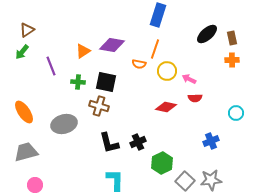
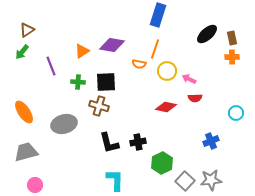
orange triangle: moved 1 px left
orange cross: moved 3 px up
black square: rotated 15 degrees counterclockwise
black cross: rotated 14 degrees clockwise
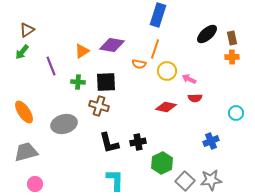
pink circle: moved 1 px up
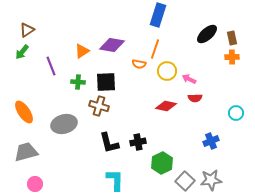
red diamond: moved 1 px up
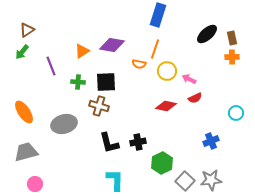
red semicircle: rotated 24 degrees counterclockwise
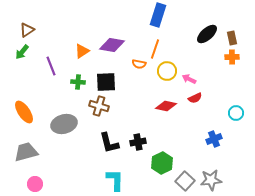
blue cross: moved 3 px right, 2 px up
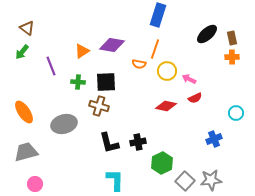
brown triangle: moved 2 px up; rotated 49 degrees counterclockwise
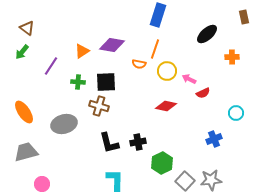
brown rectangle: moved 12 px right, 21 px up
purple line: rotated 54 degrees clockwise
red semicircle: moved 8 px right, 5 px up
pink circle: moved 7 px right
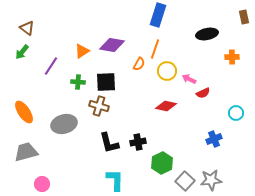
black ellipse: rotated 30 degrees clockwise
orange semicircle: rotated 72 degrees counterclockwise
